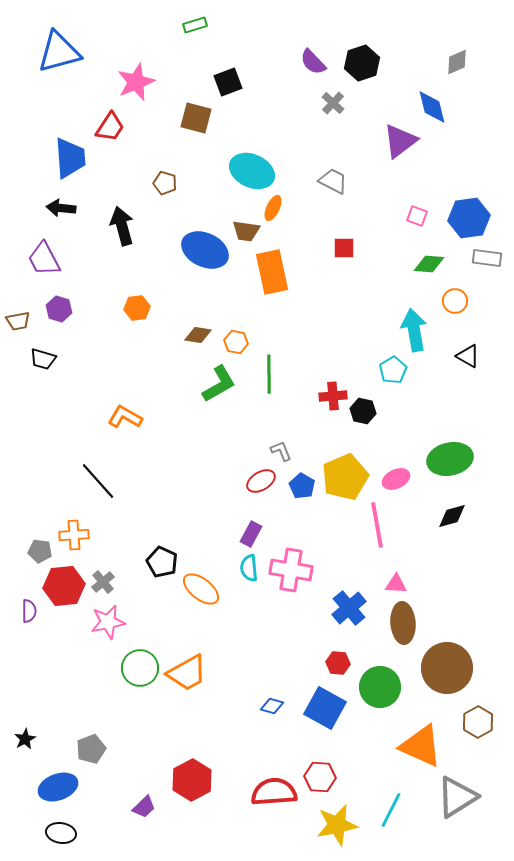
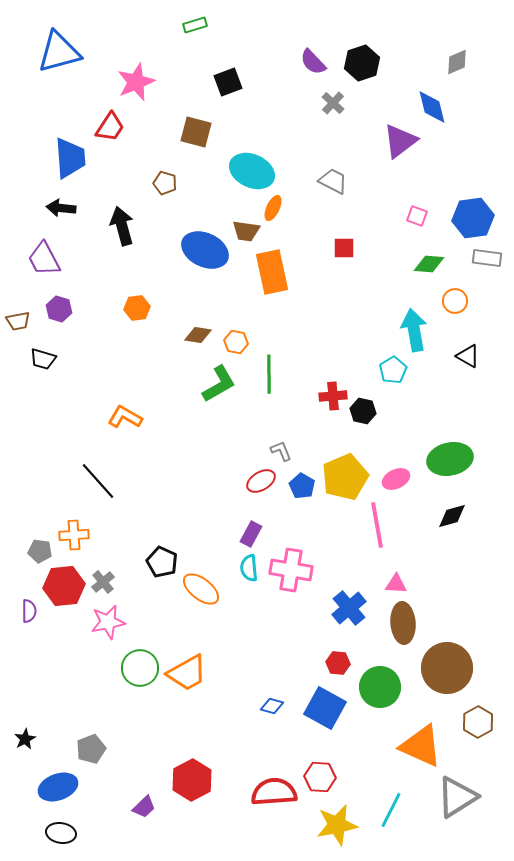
brown square at (196, 118): moved 14 px down
blue hexagon at (469, 218): moved 4 px right
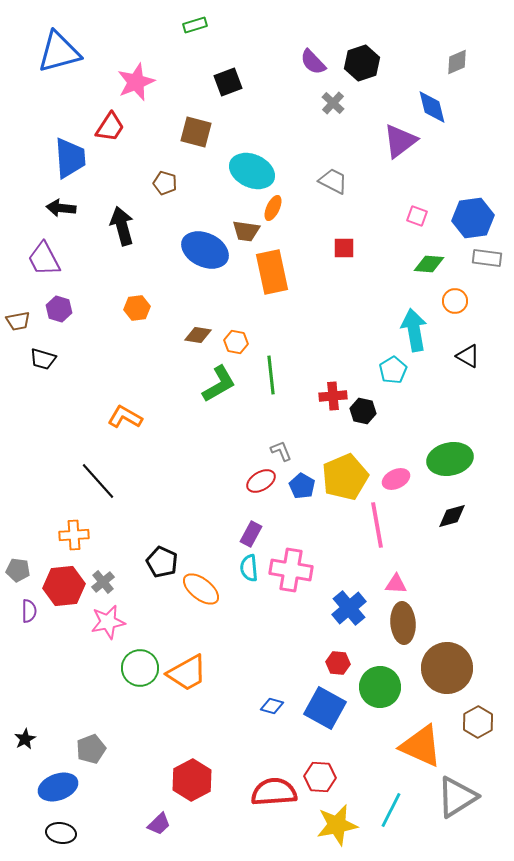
green line at (269, 374): moved 2 px right, 1 px down; rotated 6 degrees counterclockwise
gray pentagon at (40, 551): moved 22 px left, 19 px down
purple trapezoid at (144, 807): moved 15 px right, 17 px down
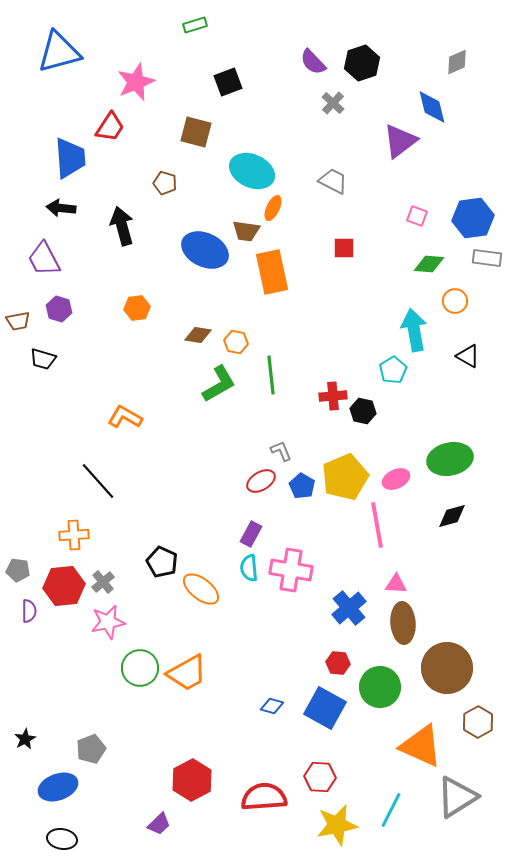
red semicircle at (274, 792): moved 10 px left, 5 px down
black ellipse at (61, 833): moved 1 px right, 6 px down
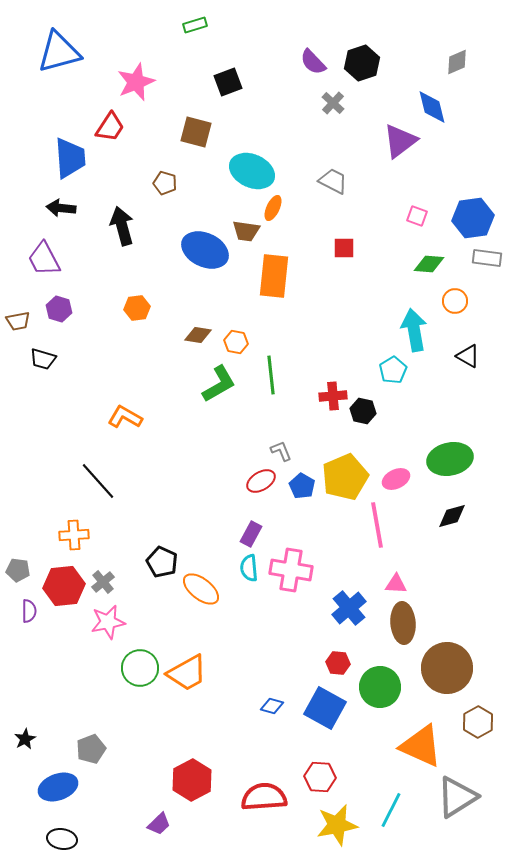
orange rectangle at (272, 272): moved 2 px right, 4 px down; rotated 18 degrees clockwise
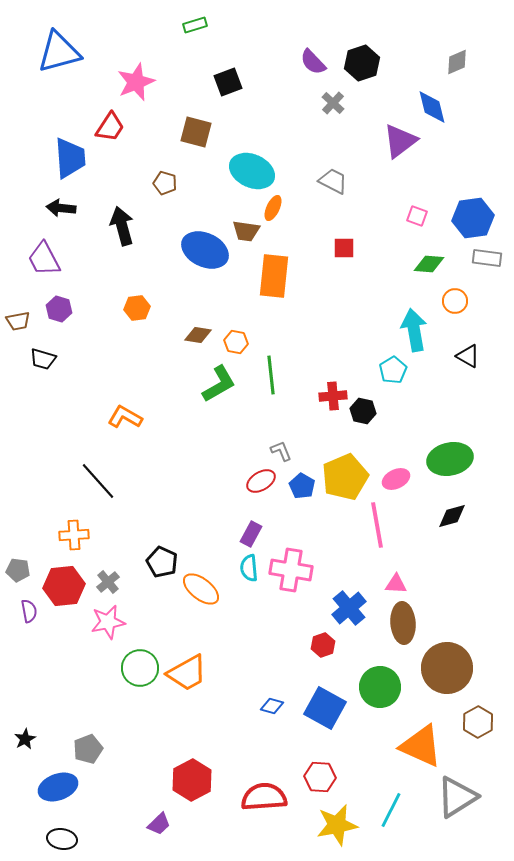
gray cross at (103, 582): moved 5 px right
purple semicircle at (29, 611): rotated 10 degrees counterclockwise
red hexagon at (338, 663): moved 15 px left, 18 px up; rotated 25 degrees counterclockwise
gray pentagon at (91, 749): moved 3 px left
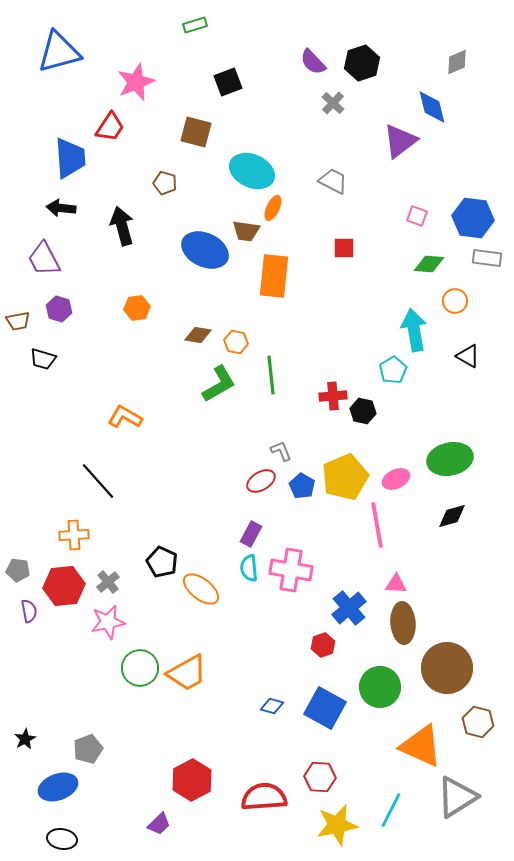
blue hexagon at (473, 218): rotated 15 degrees clockwise
brown hexagon at (478, 722): rotated 16 degrees counterclockwise
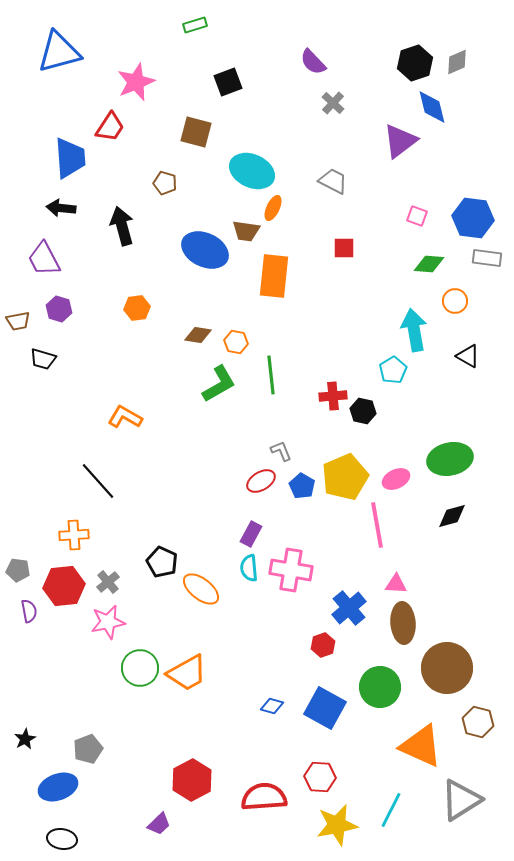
black hexagon at (362, 63): moved 53 px right
gray triangle at (457, 797): moved 4 px right, 3 px down
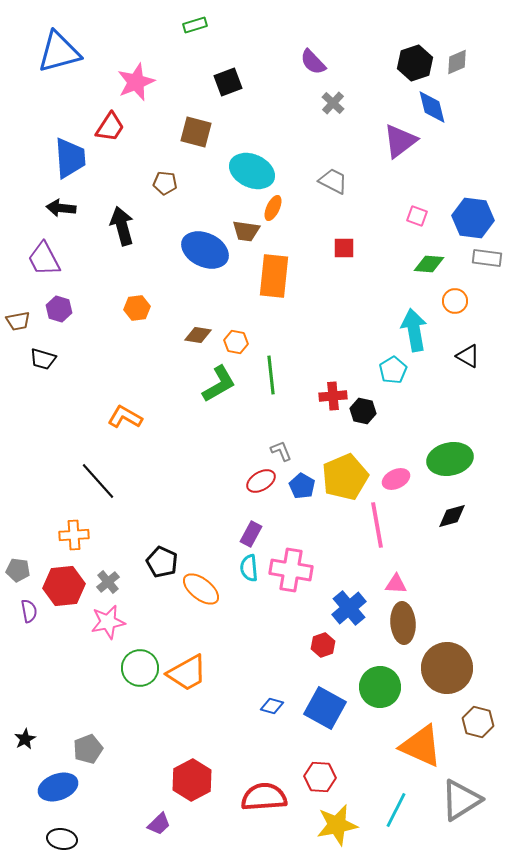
brown pentagon at (165, 183): rotated 10 degrees counterclockwise
cyan line at (391, 810): moved 5 px right
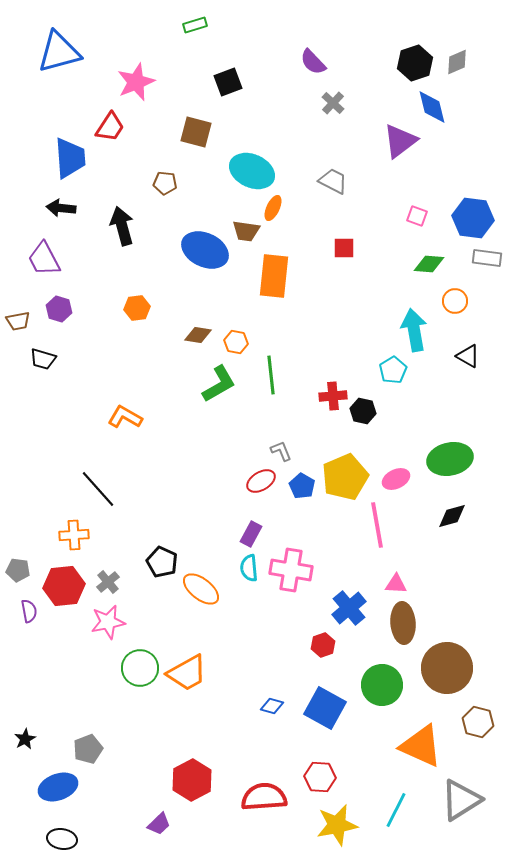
black line at (98, 481): moved 8 px down
green circle at (380, 687): moved 2 px right, 2 px up
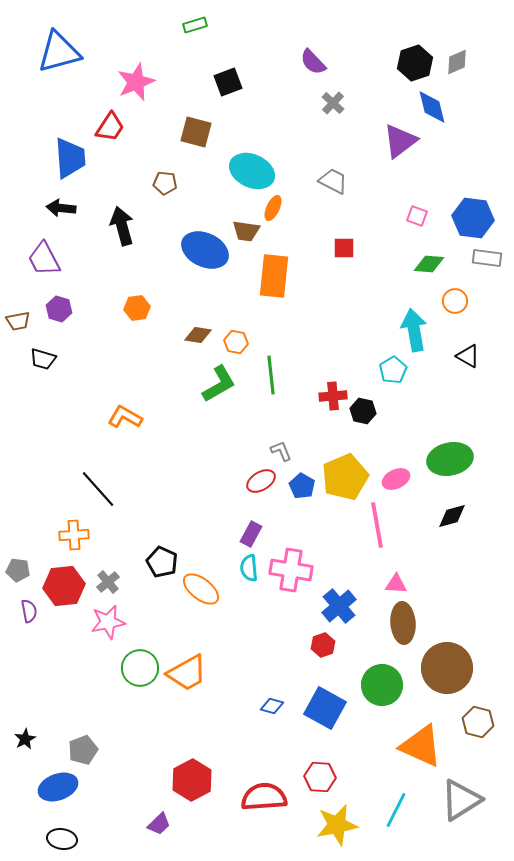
blue cross at (349, 608): moved 10 px left, 2 px up
gray pentagon at (88, 749): moved 5 px left, 1 px down
